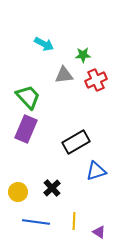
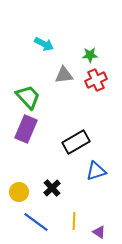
green star: moved 7 px right
yellow circle: moved 1 px right
blue line: rotated 28 degrees clockwise
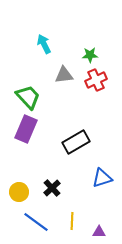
cyan arrow: rotated 144 degrees counterclockwise
blue triangle: moved 6 px right, 7 px down
yellow line: moved 2 px left
purple triangle: rotated 32 degrees counterclockwise
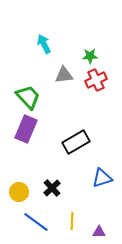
green star: moved 1 px down
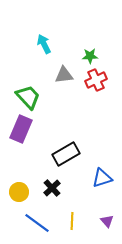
purple rectangle: moved 5 px left
black rectangle: moved 10 px left, 12 px down
blue line: moved 1 px right, 1 px down
purple triangle: moved 8 px right, 11 px up; rotated 48 degrees clockwise
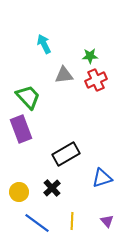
purple rectangle: rotated 44 degrees counterclockwise
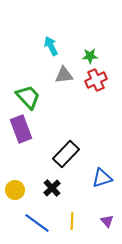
cyan arrow: moved 7 px right, 2 px down
black rectangle: rotated 16 degrees counterclockwise
yellow circle: moved 4 px left, 2 px up
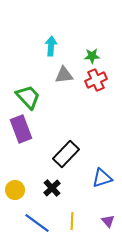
cyan arrow: rotated 30 degrees clockwise
green star: moved 2 px right
purple triangle: moved 1 px right
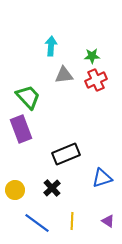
black rectangle: rotated 24 degrees clockwise
purple triangle: rotated 16 degrees counterclockwise
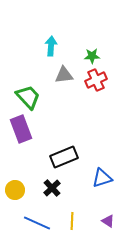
black rectangle: moved 2 px left, 3 px down
blue line: rotated 12 degrees counterclockwise
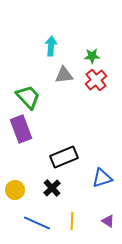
red cross: rotated 15 degrees counterclockwise
